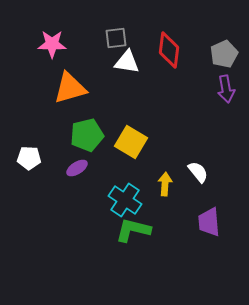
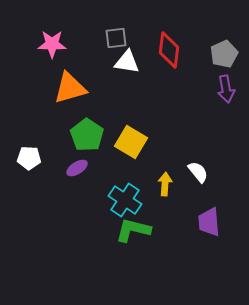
green pentagon: rotated 24 degrees counterclockwise
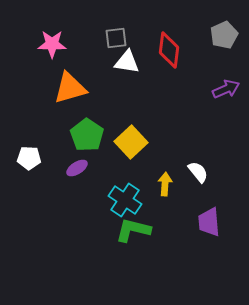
gray pentagon: moved 19 px up
purple arrow: rotated 104 degrees counterclockwise
yellow square: rotated 16 degrees clockwise
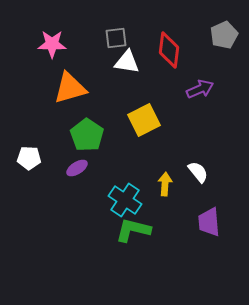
purple arrow: moved 26 px left
yellow square: moved 13 px right, 22 px up; rotated 16 degrees clockwise
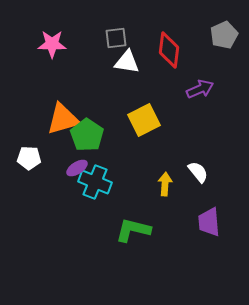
orange triangle: moved 7 px left, 31 px down
cyan cross: moved 30 px left, 18 px up; rotated 12 degrees counterclockwise
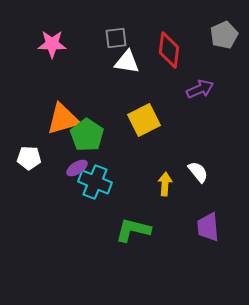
purple trapezoid: moved 1 px left, 5 px down
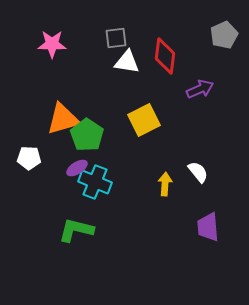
red diamond: moved 4 px left, 6 px down
green L-shape: moved 57 px left
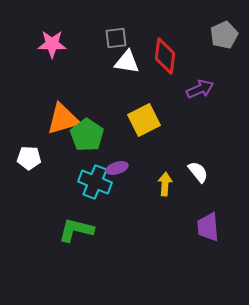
purple ellipse: moved 40 px right; rotated 15 degrees clockwise
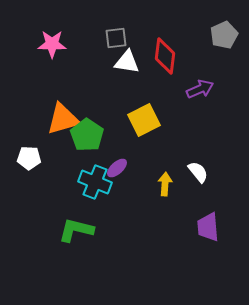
purple ellipse: rotated 25 degrees counterclockwise
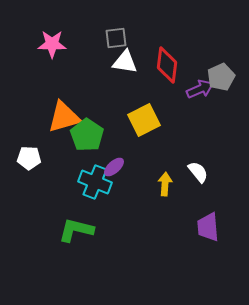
gray pentagon: moved 3 px left, 42 px down
red diamond: moved 2 px right, 9 px down
white triangle: moved 2 px left
orange triangle: moved 1 px right, 2 px up
purple ellipse: moved 3 px left, 1 px up
